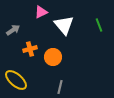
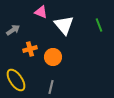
pink triangle: rotated 48 degrees clockwise
yellow ellipse: rotated 15 degrees clockwise
gray line: moved 9 px left
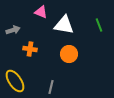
white triangle: rotated 40 degrees counterclockwise
gray arrow: rotated 16 degrees clockwise
orange cross: rotated 24 degrees clockwise
orange circle: moved 16 px right, 3 px up
yellow ellipse: moved 1 px left, 1 px down
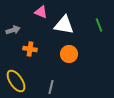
yellow ellipse: moved 1 px right
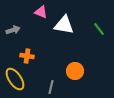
green line: moved 4 px down; rotated 16 degrees counterclockwise
orange cross: moved 3 px left, 7 px down
orange circle: moved 6 px right, 17 px down
yellow ellipse: moved 1 px left, 2 px up
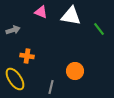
white triangle: moved 7 px right, 9 px up
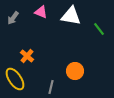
gray arrow: moved 12 px up; rotated 144 degrees clockwise
orange cross: rotated 32 degrees clockwise
